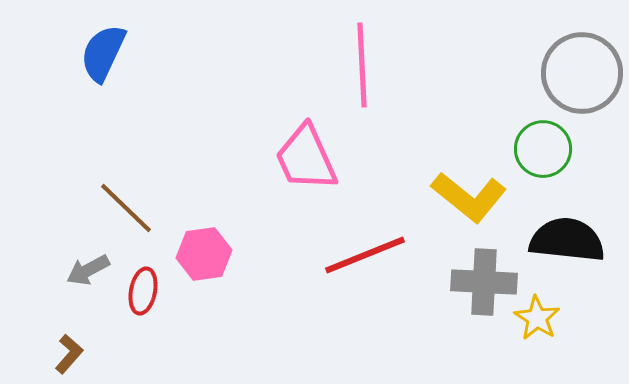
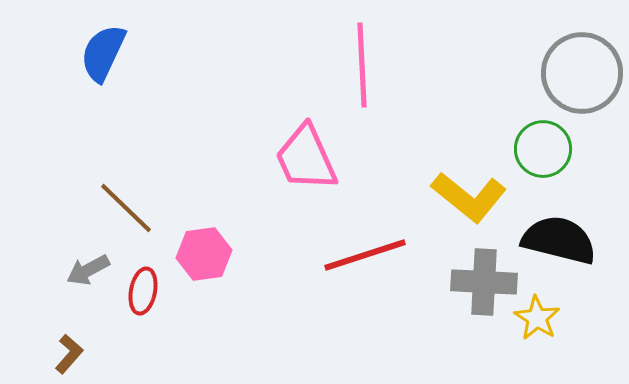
black semicircle: moved 8 px left; rotated 8 degrees clockwise
red line: rotated 4 degrees clockwise
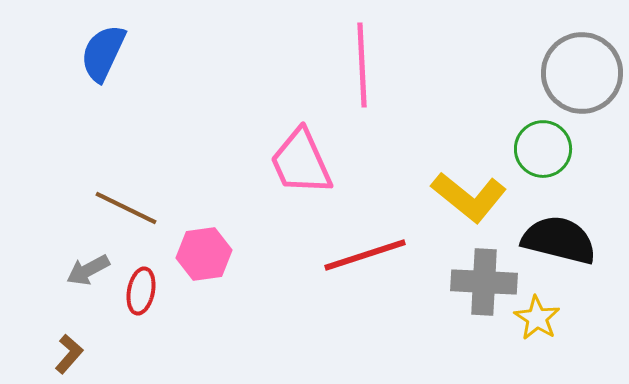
pink trapezoid: moved 5 px left, 4 px down
brown line: rotated 18 degrees counterclockwise
red ellipse: moved 2 px left
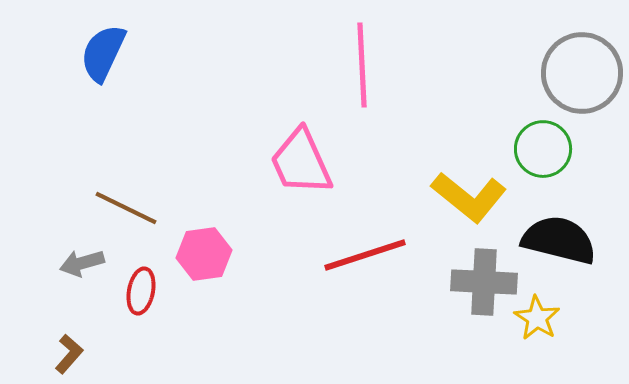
gray arrow: moved 6 px left, 7 px up; rotated 12 degrees clockwise
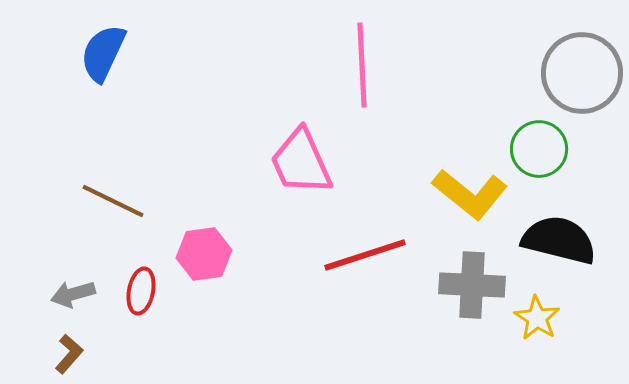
green circle: moved 4 px left
yellow L-shape: moved 1 px right, 3 px up
brown line: moved 13 px left, 7 px up
gray arrow: moved 9 px left, 31 px down
gray cross: moved 12 px left, 3 px down
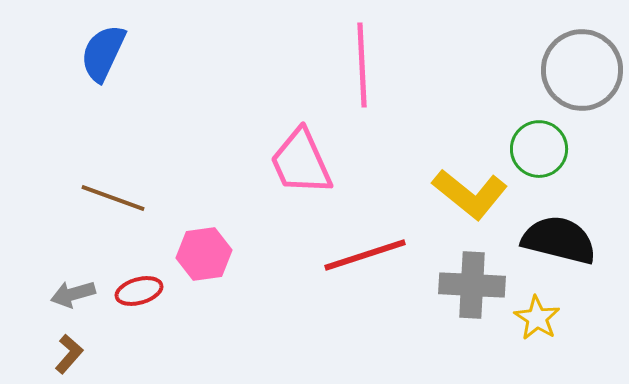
gray circle: moved 3 px up
brown line: moved 3 px up; rotated 6 degrees counterclockwise
red ellipse: moved 2 px left; rotated 63 degrees clockwise
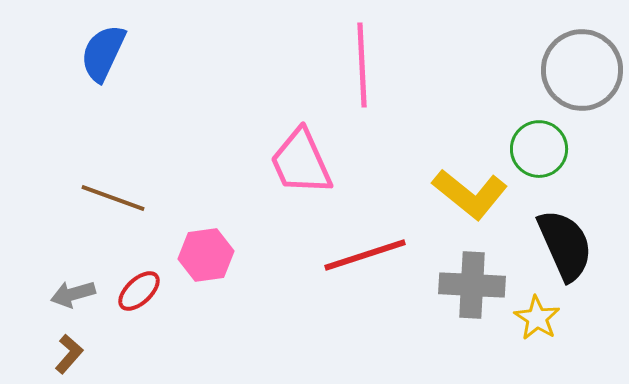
black semicircle: moved 6 px right, 5 px down; rotated 52 degrees clockwise
pink hexagon: moved 2 px right, 1 px down
red ellipse: rotated 27 degrees counterclockwise
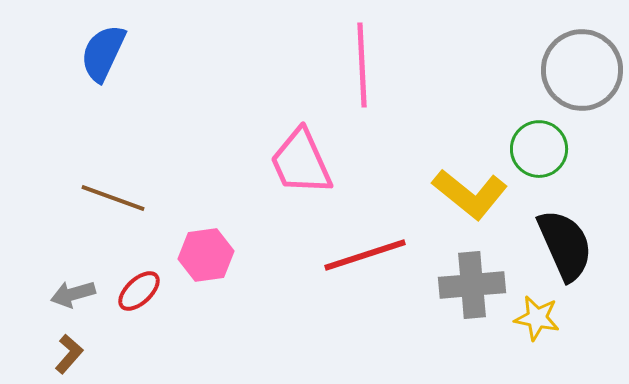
gray cross: rotated 8 degrees counterclockwise
yellow star: rotated 21 degrees counterclockwise
